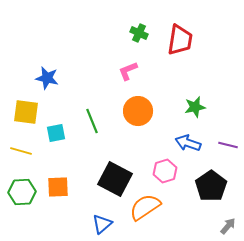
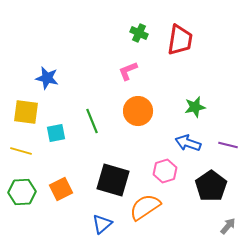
black square: moved 2 px left, 1 px down; rotated 12 degrees counterclockwise
orange square: moved 3 px right, 2 px down; rotated 25 degrees counterclockwise
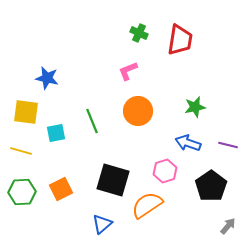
orange semicircle: moved 2 px right, 2 px up
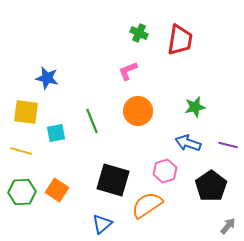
orange square: moved 4 px left, 1 px down; rotated 30 degrees counterclockwise
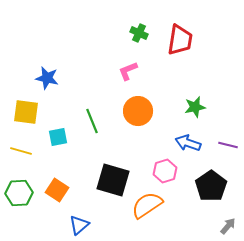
cyan square: moved 2 px right, 4 px down
green hexagon: moved 3 px left, 1 px down
blue triangle: moved 23 px left, 1 px down
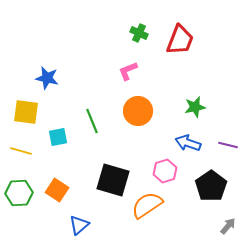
red trapezoid: rotated 12 degrees clockwise
